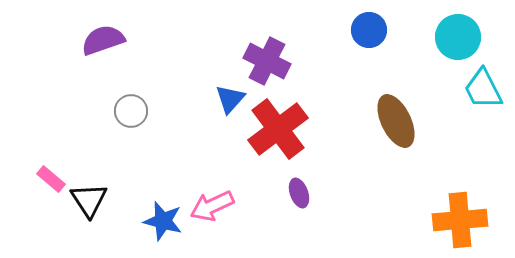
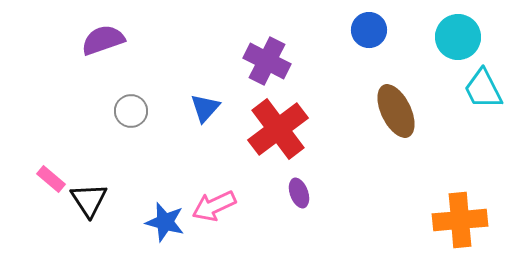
blue triangle: moved 25 px left, 9 px down
brown ellipse: moved 10 px up
pink arrow: moved 2 px right
blue star: moved 2 px right, 1 px down
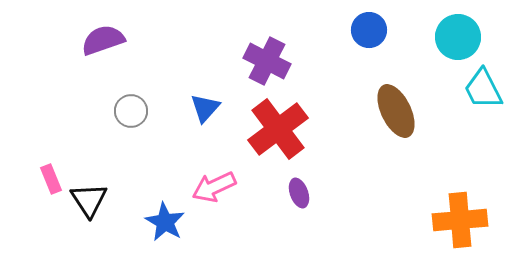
pink rectangle: rotated 28 degrees clockwise
pink arrow: moved 19 px up
blue star: rotated 15 degrees clockwise
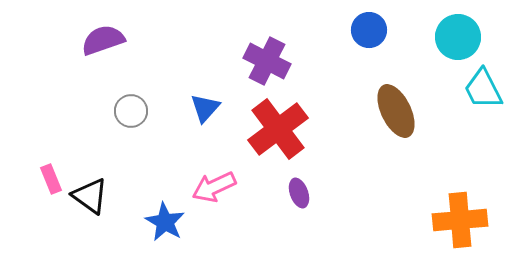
black triangle: moved 1 px right, 4 px up; rotated 21 degrees counterclockwise
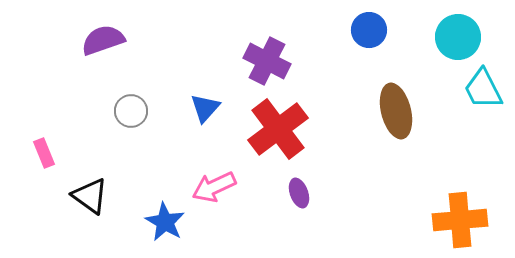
brown ellipse: rotated 12 degrees clockwise
pink rectangle: moved 7 px left, 26 px up
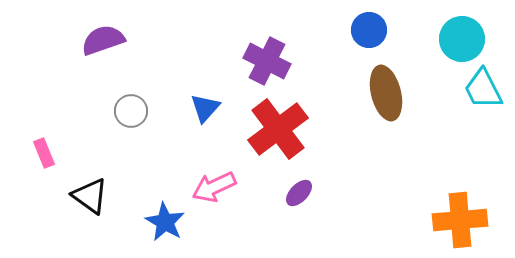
cyan circle: moved 4 px right, 2 px down
brown ellipse: moved 10 px left, 18 px up
purple ellipse: rotated 64 degrees clockwise
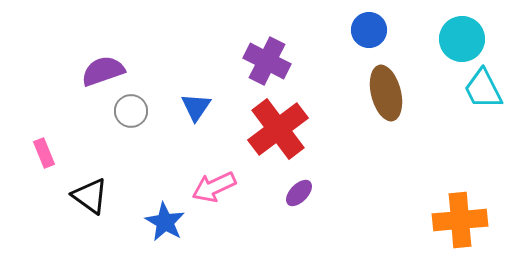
purple semicircle: moved 31 px down
blue triangle: moved 9 px left, 1 px up; rotated 8 degrees counterclockwise
